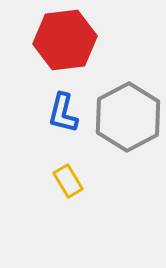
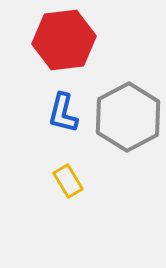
red hexagon: moved 1 px left
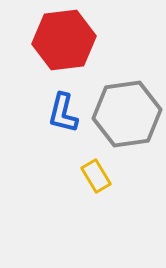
gray hexagon: moved 1 px left, 3 px up; rotated 20 degrees clockwise
yellow rectangle: moved 28 px right, 5 px up
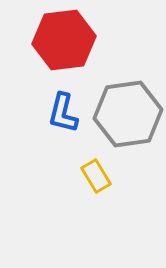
gray hexagon: moved 1 px right
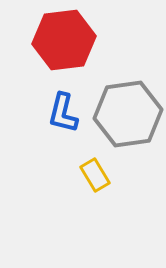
yellow rectangle: moved 1 px left, 1 px up
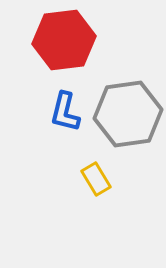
blue L-shape: moved 2 px right, 1 px up
yellow rectangle: moved 1 px right, 4 px down
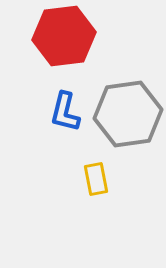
red hexagon: moved 4 px up
yellow rectangle: rotated 20 degrees clockwise
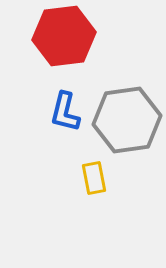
gray hexagon: moved 1 px left, 6 px down
yellow rectangle: moved 2 px left, 1 px up
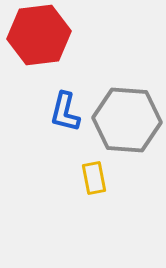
red hexagon: moved 25 px left, 1 px up
gray hexagon: rotated 12 degrees clockwise
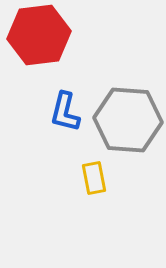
gray hexagon: moved 1 px right
